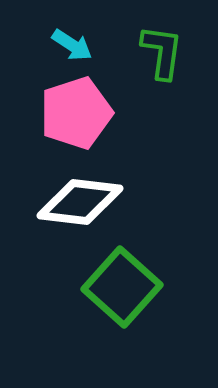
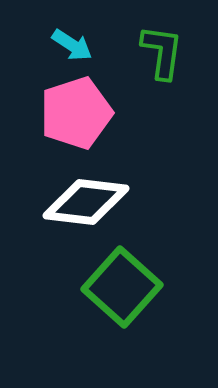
white diamond: moved 6 px right
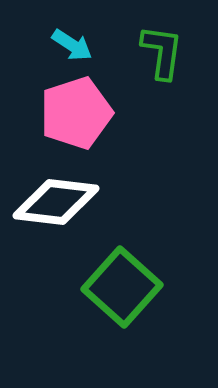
white diamond: moved 30 px left
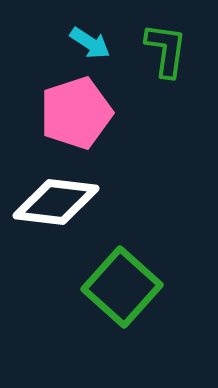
cyan arrow: moved 18 px right, 2 px up
green L-shape: moved 4 px right, 2 px up
